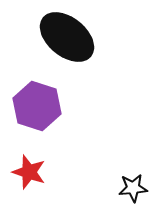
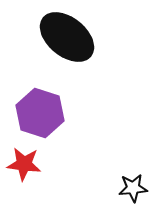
purple hexagon: moved 3 px right, 7 px down
red star: moved 5 px left, 8 px up; rotated 12 degrees counterclockwise
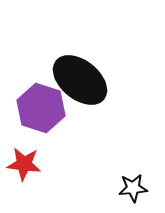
black ellipse: moved 13 px right, 43 px down
purple hexagon: moved 1 px right, 5 px up
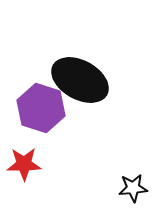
black ellipse: rotated 10 degrees counterclockwise
red star: rotated 8 degrees counterclockwise
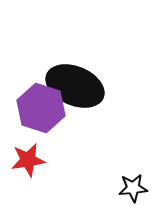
black ellipse: moved 5 px left, 6 px down; rotated 6 degrees counterclockwise
red star: moved 4 px right, 4 px up; rotated 8 degrees counterclockwise
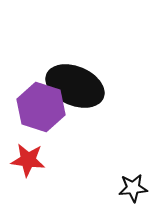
purple hexagon: moved 1 px up
red star: rotated 16 degrees clockwise
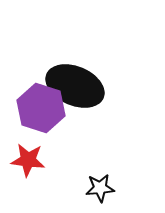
purple hexagon: moved 1 px down
black star: moved 33 px left
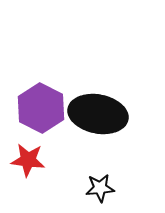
black ellipse: moved 23 px right, 28 px down; rotated 12 degrees counterclockwise
purple hexagon: rotated 9 degrees clockwise
